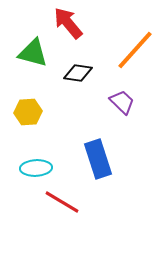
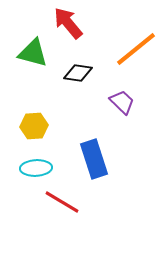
orange line: moved 1 px right, 1 px up; rotated 9 degrees clockwise
yellow hexagon: moved 6 px right, 14 px down
blue rectangle: moved 4 px left
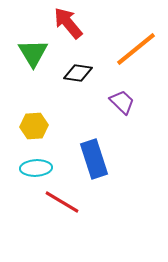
green triangle: rotated 44 degrees clockwise
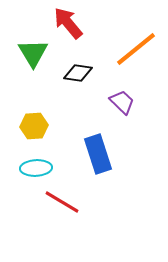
blue rectangle: moved 4 px right, 5 px up
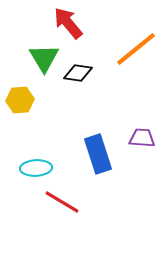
green triangle: moved 11 px right, 5 px down
purple trapezoid: moved 20 px right, 36 px down; rotated 40 degrees counterclockwise
yellow hexagon: moved 14 px left, 26 px up
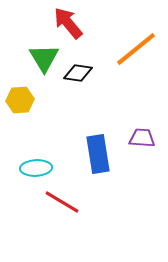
blue rectangle: rotated 9 degrees clockwise
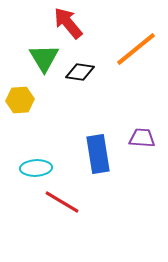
black diamond: moved 2 px right, 1 px up
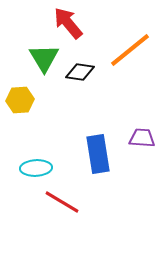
orange line: moved 6 px left, 1 px down
